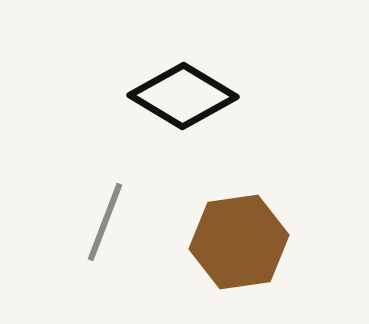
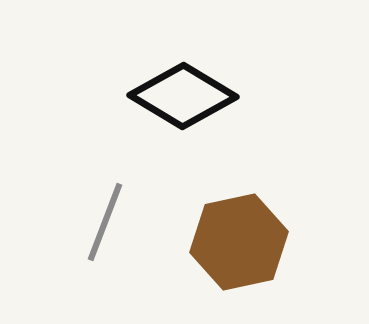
brown hexagon: rotated 4 degrees counterclockwise
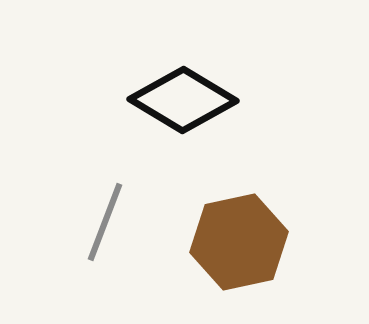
black diamond: moved 4 px down
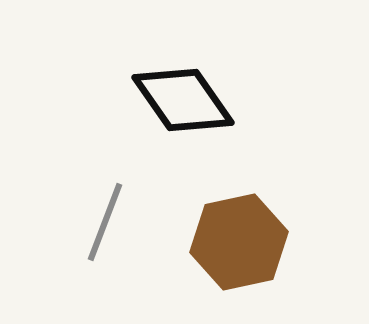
black diamond: rotated 24 degrees clockwise
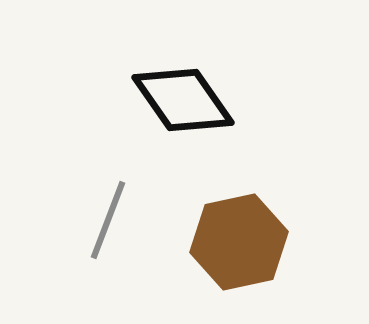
gray line: moved 3 px right, 2 px up
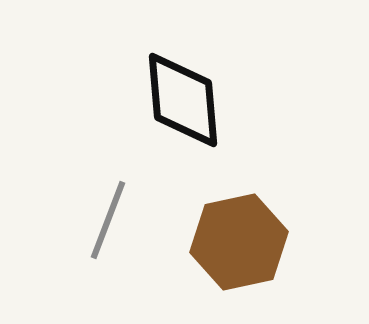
black diamond: rotated 30 degrees clockwise
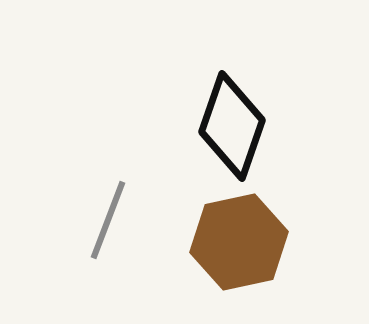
black diamond: moved 49 px right, 26 px down; rotated 24 degrees clockwise
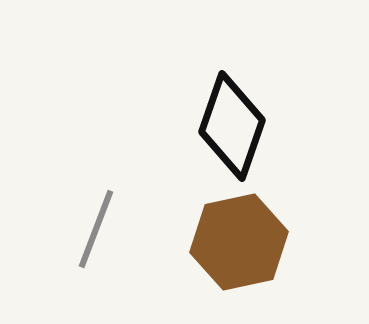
gray line: moved 12 px left, 9 px down
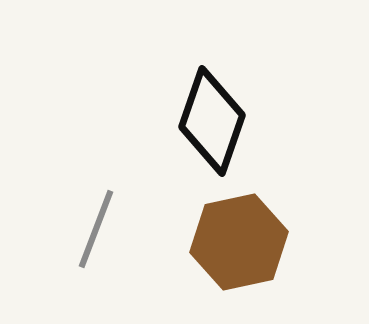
black diamond: moved 20 px left, 5 px up
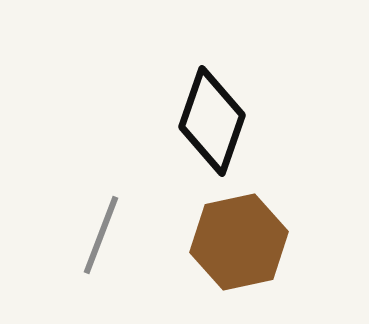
gray line: moved 5 px right, 6 px down
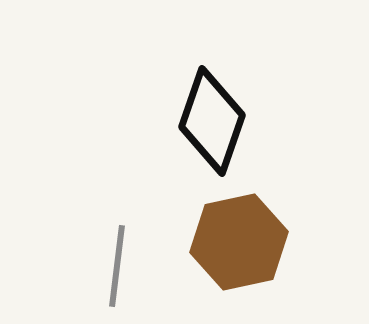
gray line: moved 16 px right, 31 px down; rotated 14 degrees counterclockwise
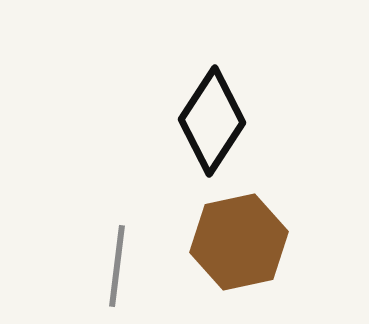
black diamond: rotated 14 degrees clockwise
